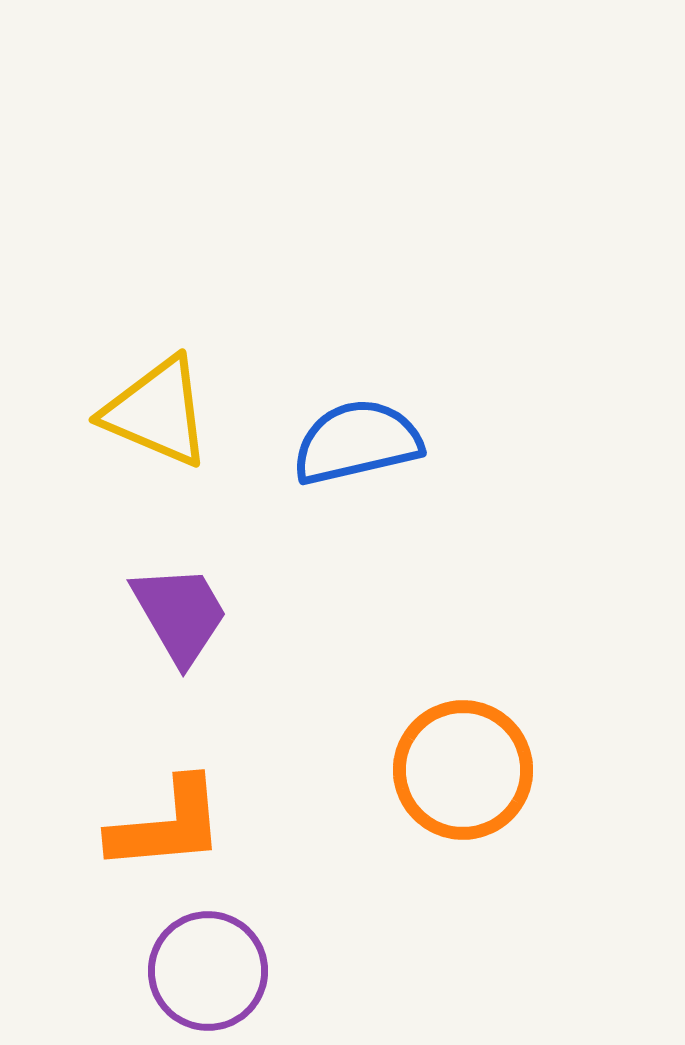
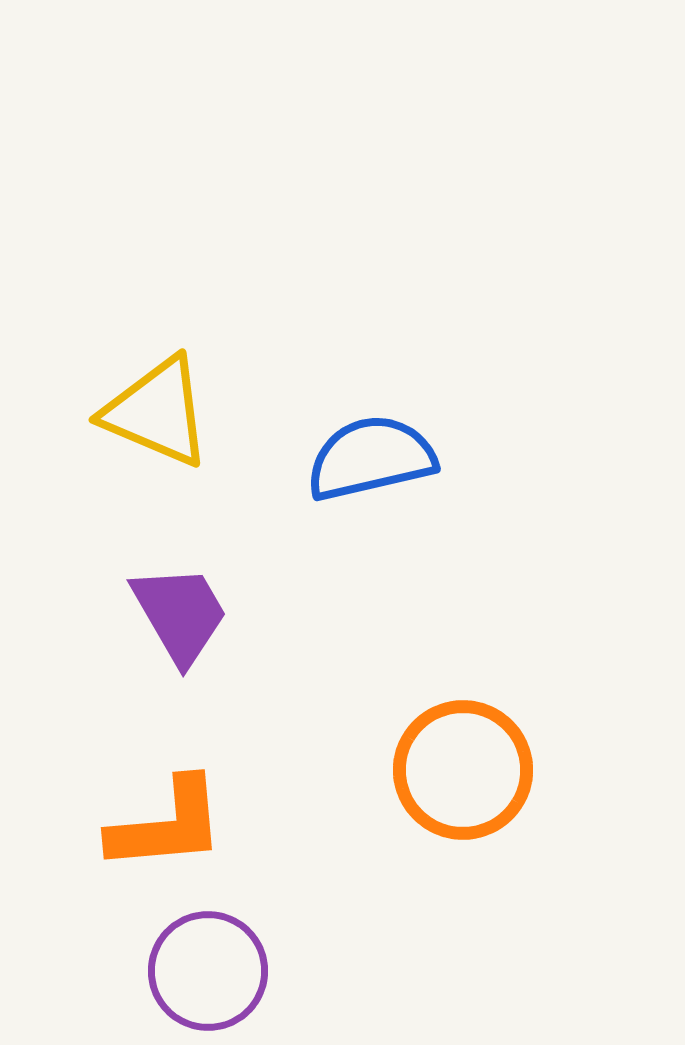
blue semicircle: moved 14 px right, 16 px down
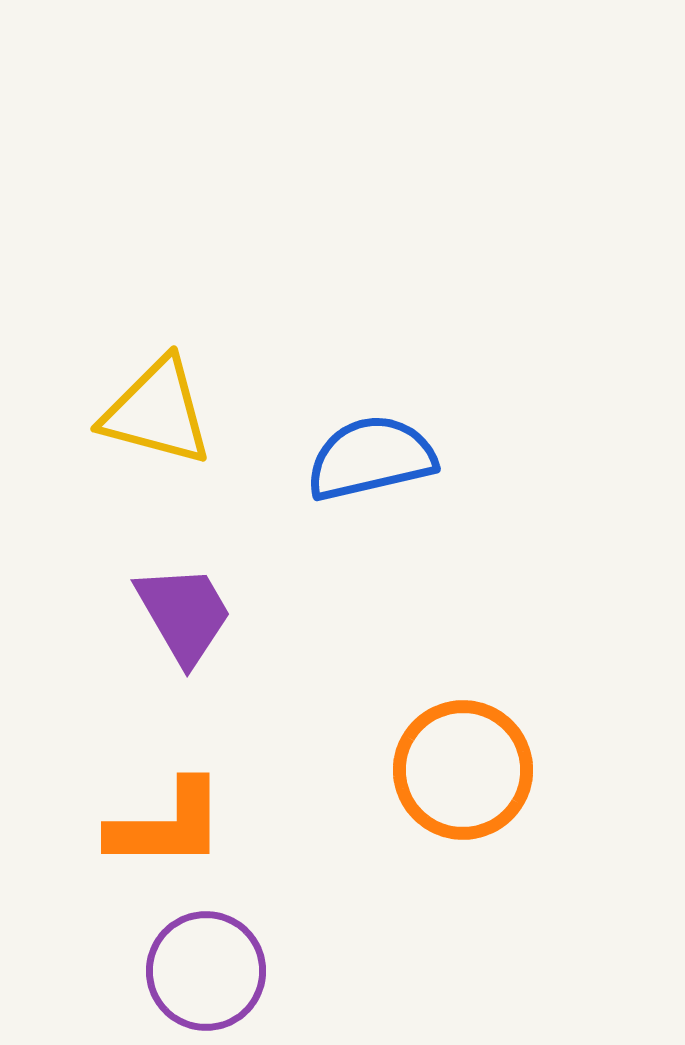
yellow triangle: rotated 8 degrees counterclockwise
purple trapezoid: moved 4 px right
orange L-shape: rotated 5 degrees clockwise
purple circle: moved 2 px left
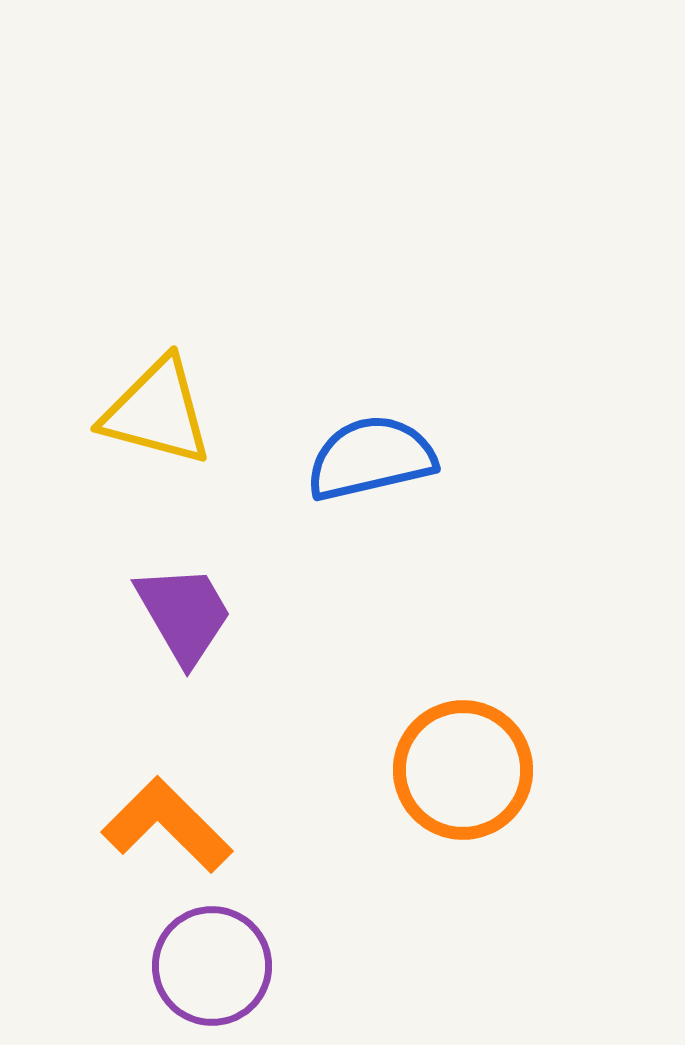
orange L-shape: rotated 135 degrees counterclockwise
purple circle: moved 6 px right, 5 px up
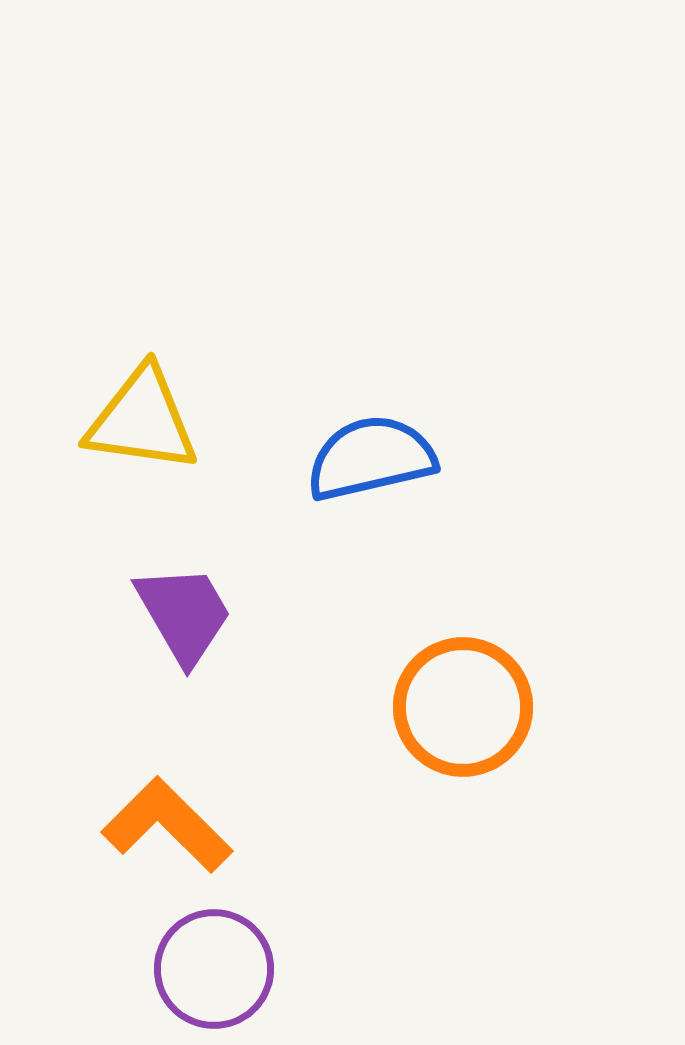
yellow triangle: moved 15 px left, 8 px down; rotated 7 degrees counterclockwise
orange circle: moved 63 px up
purple circle: moved 2 px right, 3 px down
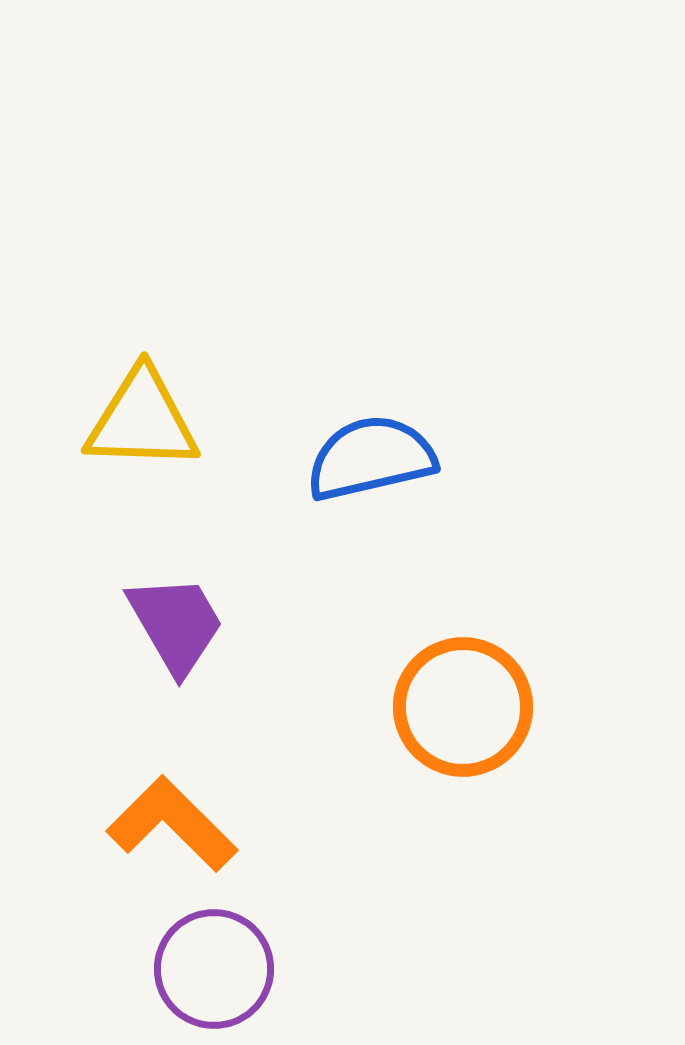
yellow triangle: rotated 6 degrees counterclockwise
purple trapezoid: moved 8 px left, 10 px down
orange L-shape: moved 5 px right, 1 px up
